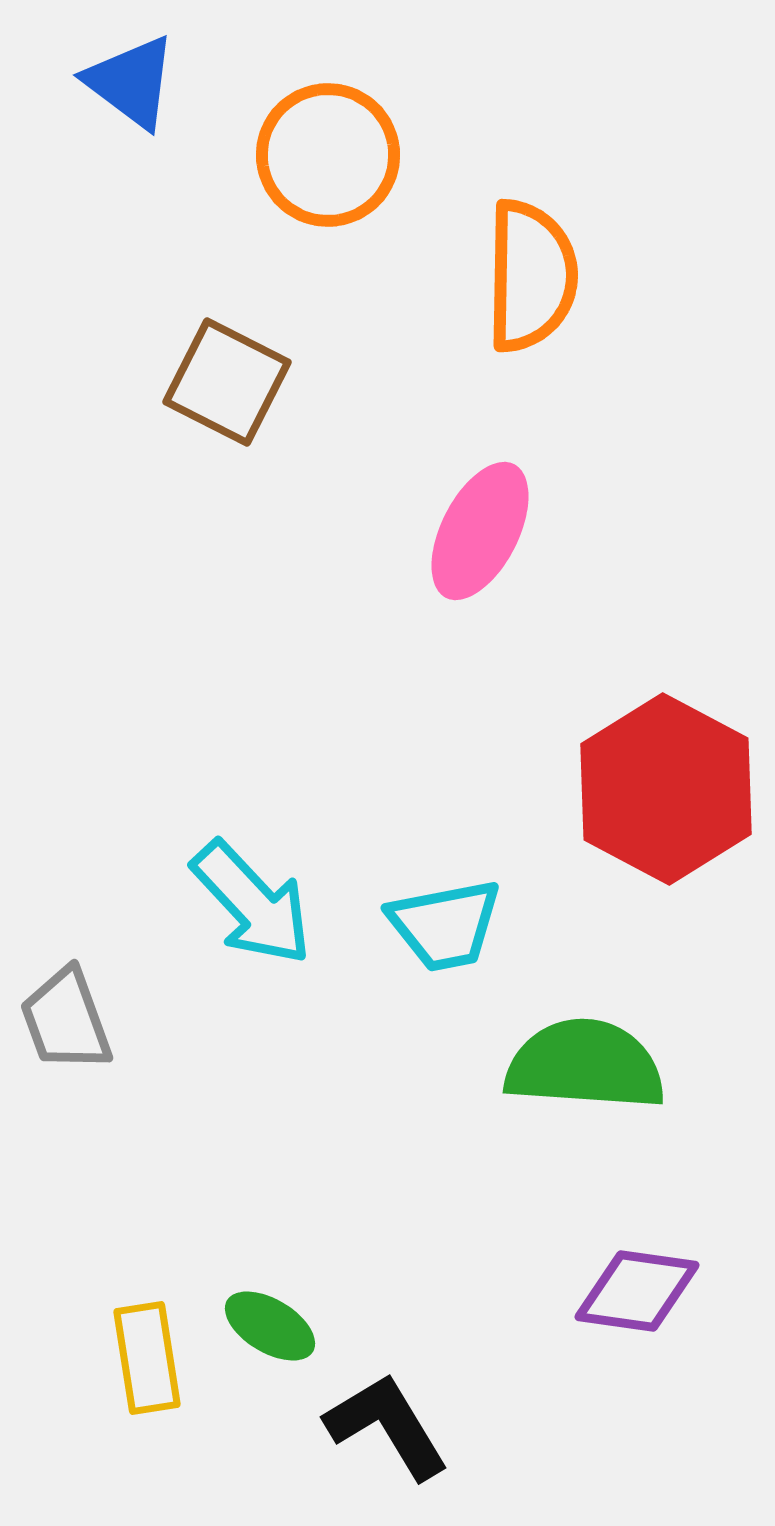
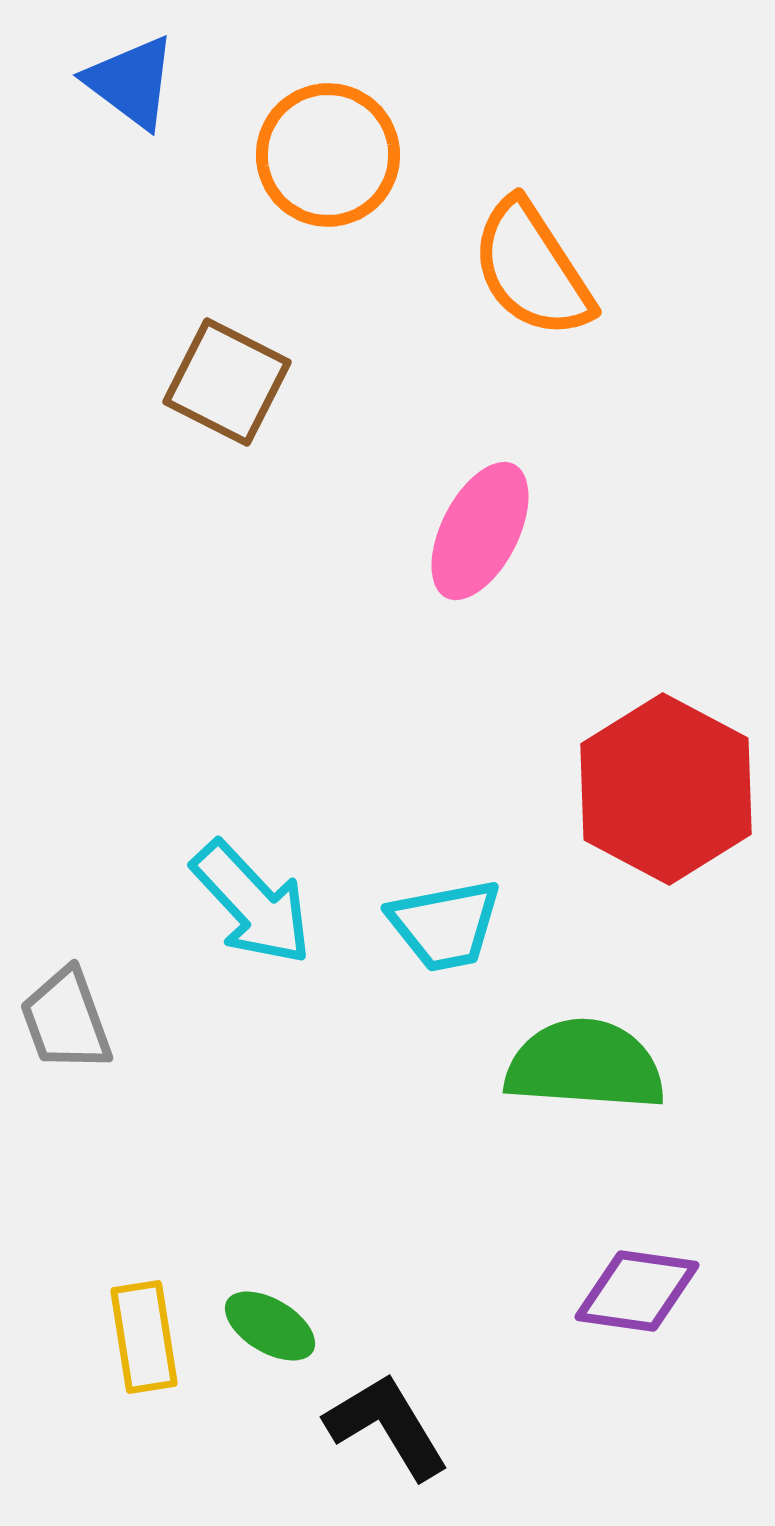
orange semicircle: moved 1 px right, 7 px up; rotated 146 degrees clockwise
yellow rectangle: moved 3 px left, 21 px up
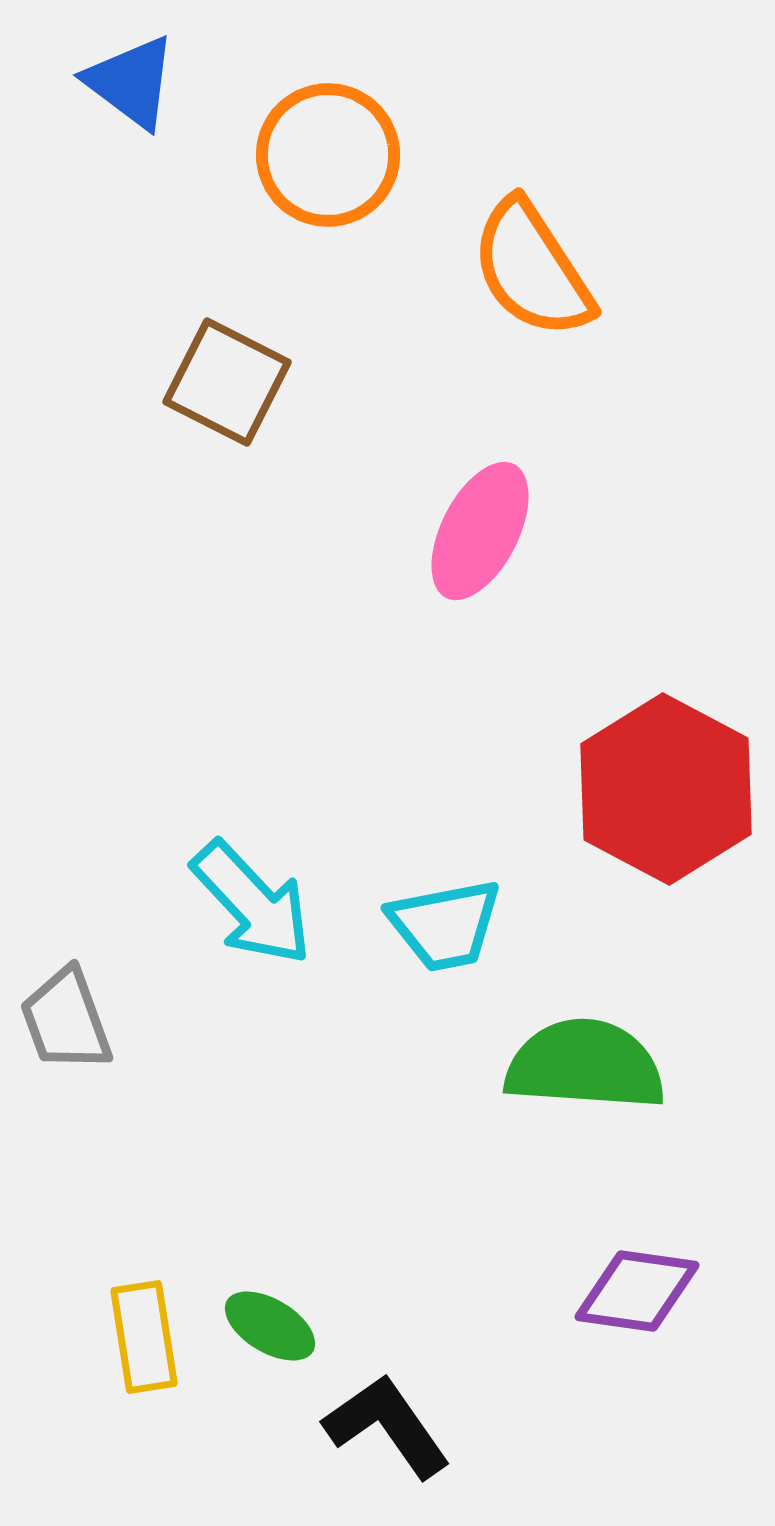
black L-shape: rotated 4 degrees counterclockwise
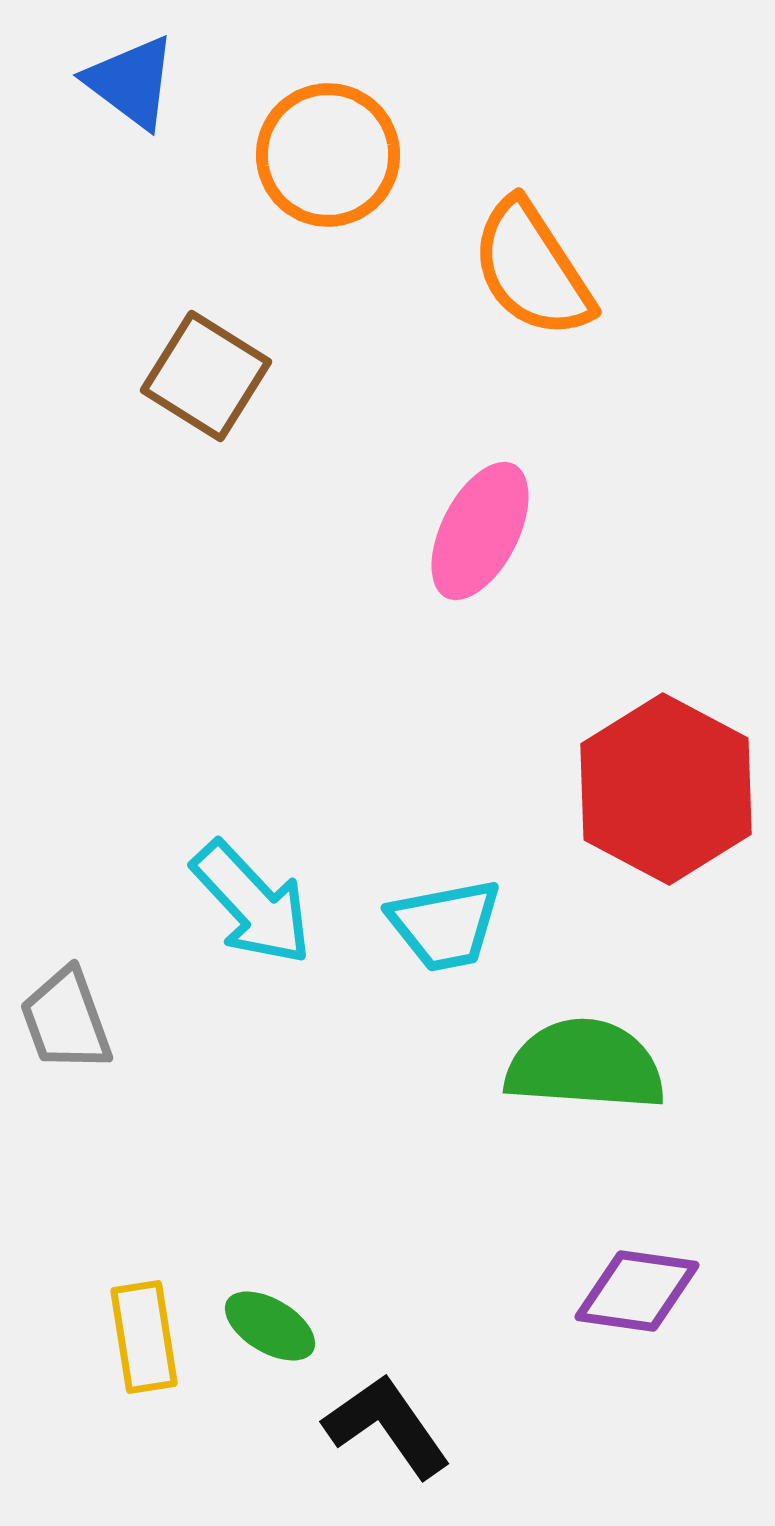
brown square: moved 21 px left, 6 px up; rotated 5 degrees clockwise
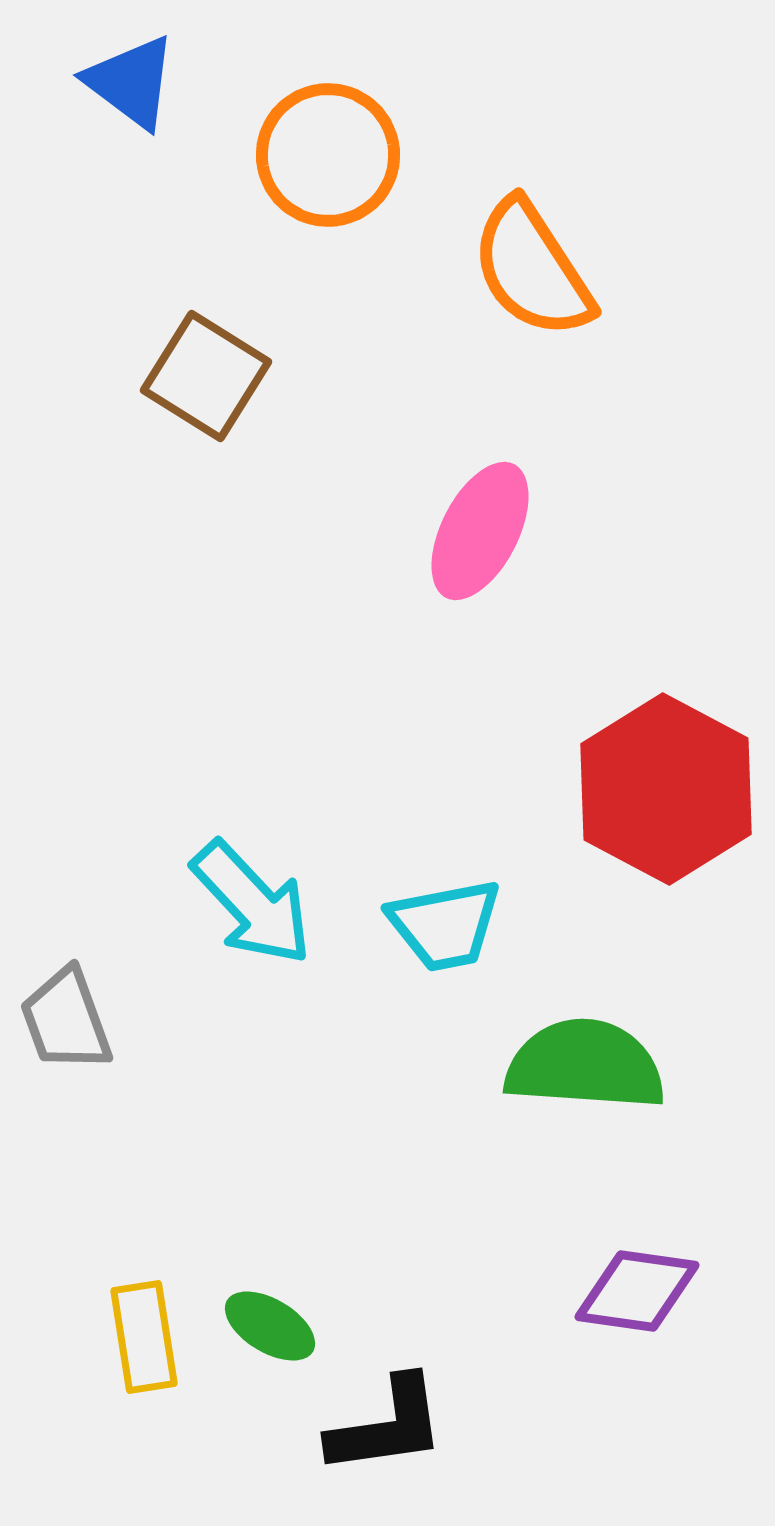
black L-shape: rotated 117 degrees clockwise
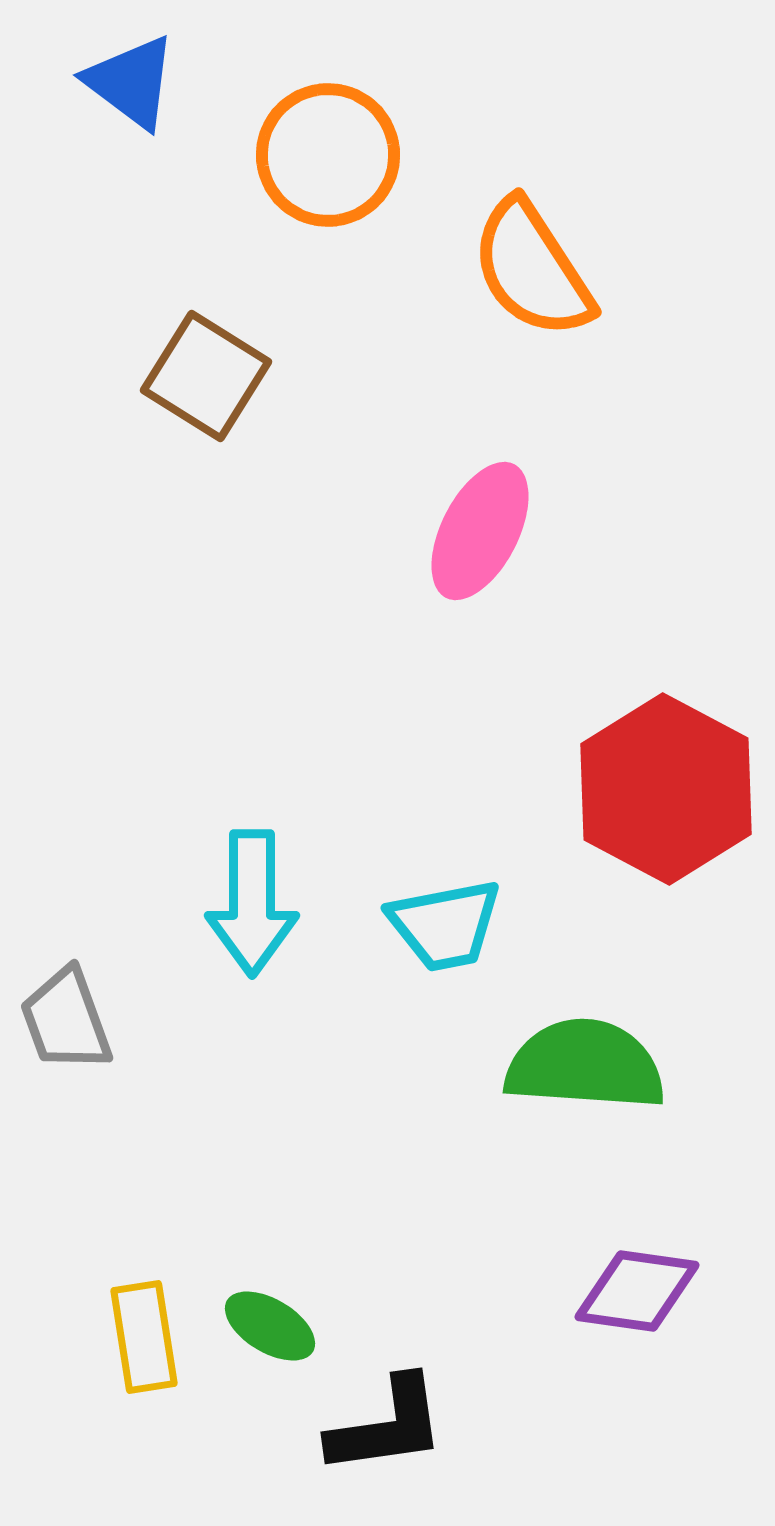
cyan arrow: rotated 43 degrees clockwise
